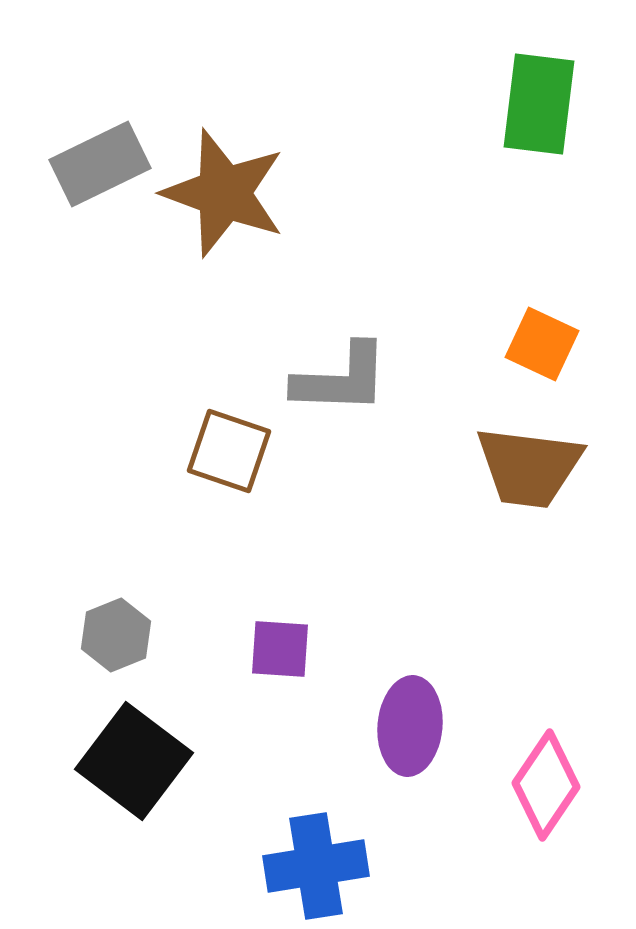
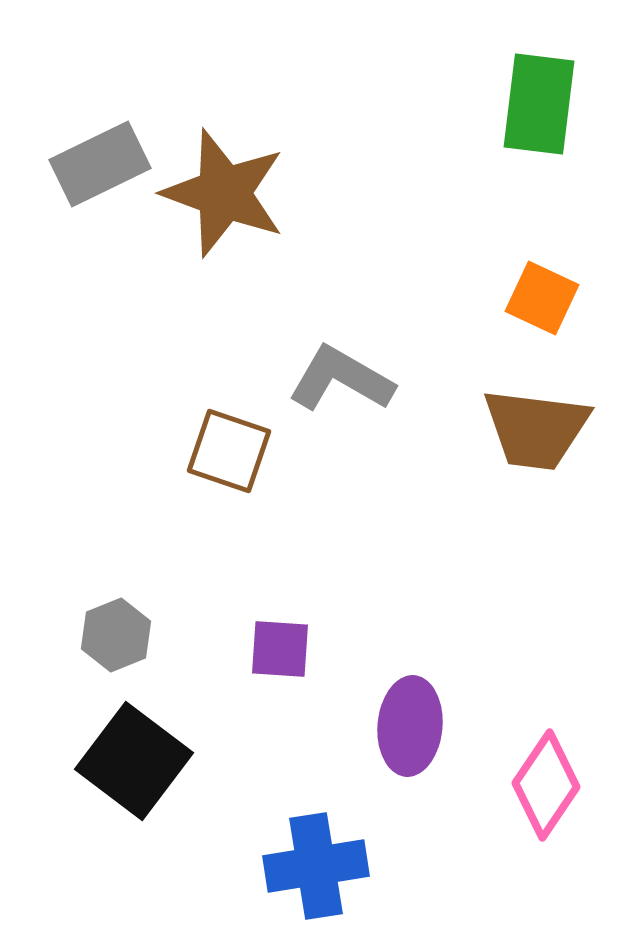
orange square: moved 46 px up
gray L-shape: rotated 152 degrees counterclockwise
brown trapezoid: moved 7 px right, 38 px up
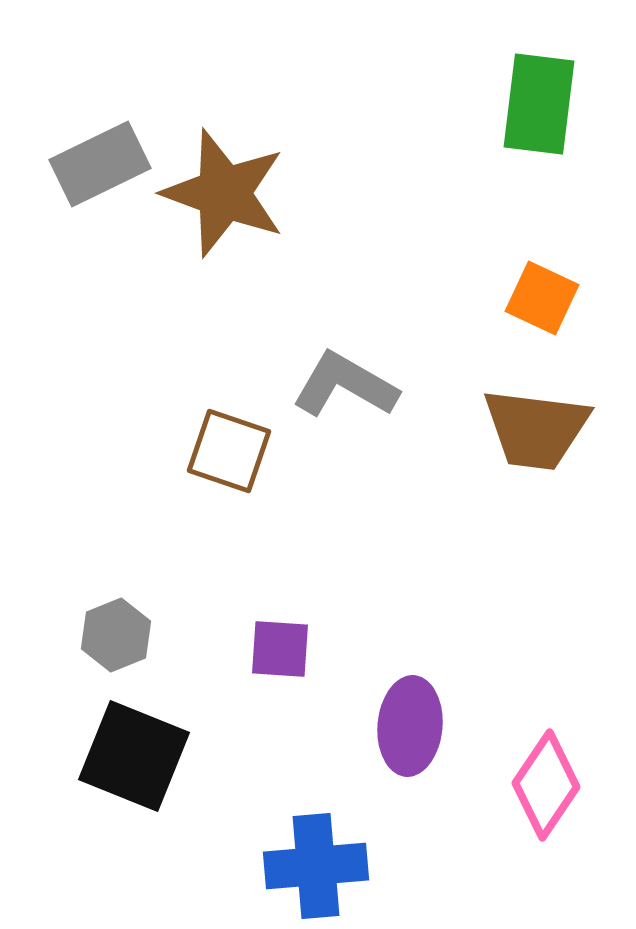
gray L-shape: moved 4 px right, 6 px down
black square: moved 5 px up; rotated 15 degrees counterclockwise
blue cross: rotated 4 degrees clockwise
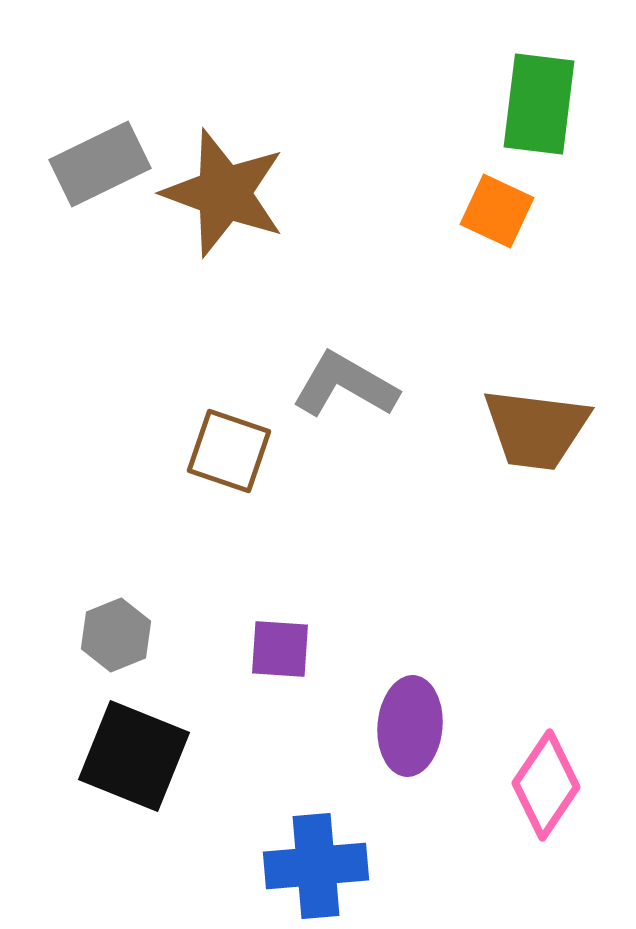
orange square: moved 45 px left, 87 px up
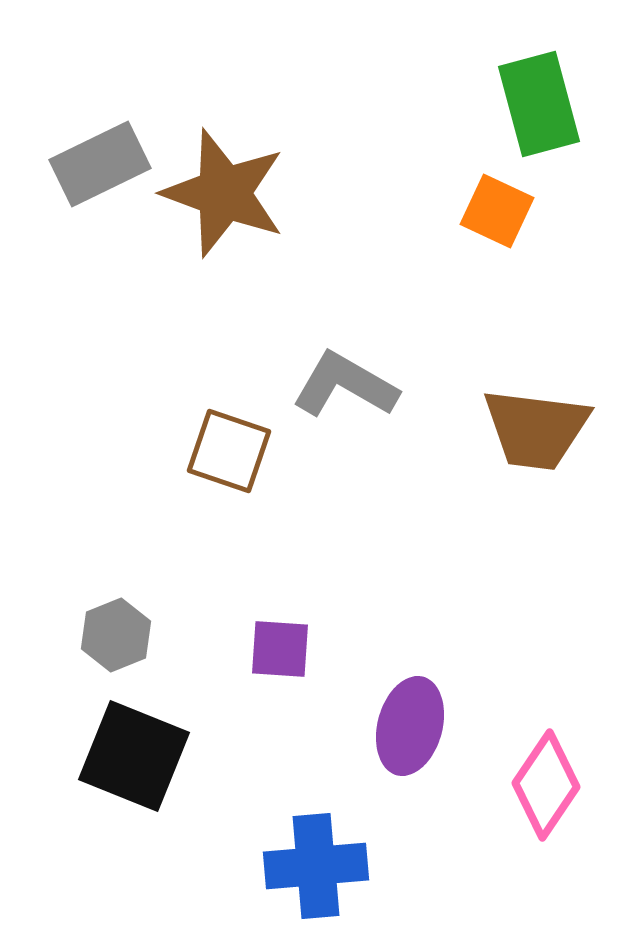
green rectangle: rotated 22 degrees counterclockwise
purple ellipse: rotated 10 degrees clockwise
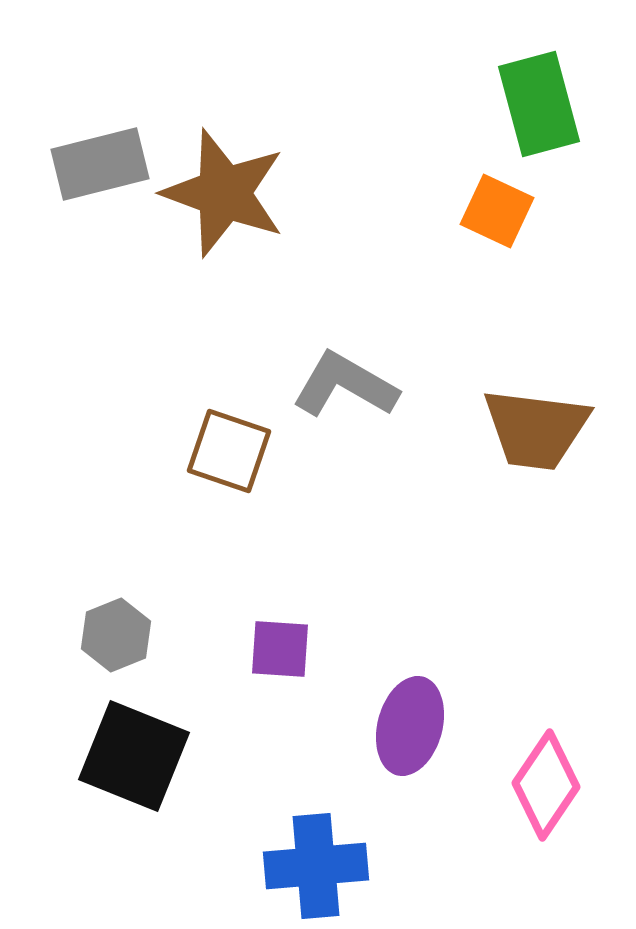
gray rectangle: rotated 12 degrees clockwise
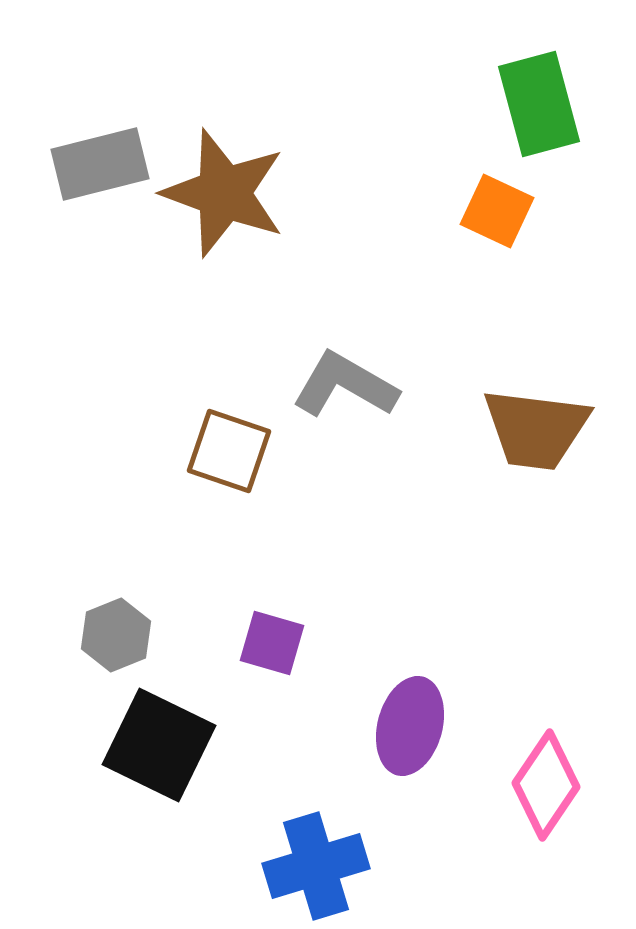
purple square: moved 8 px left, 6 px up; rotated 12 degrees clockwise
black square: moved 25 px right, 11 px up; rotated 4 degrees clockwise
blue cross: rotated 12 degrees counterclockwise
